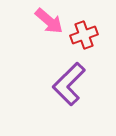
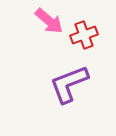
purple L-shape: rotated 24 degrees clockwise
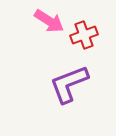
pink arrow: rotated 8 degrees counterclockwise
